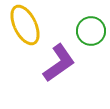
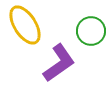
yellow ellipse: rotated 6 degrees counterclockwise
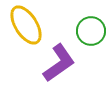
yellow ellipse: moved 1 px right
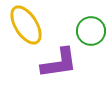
purple L-shape: rotated 27 degrees clockwise
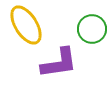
green circle: moved 1 px right, 2 px up
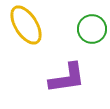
purple L-shape: moved 8 px right, 15 px down
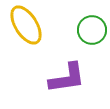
green circle: moved 1 px down
